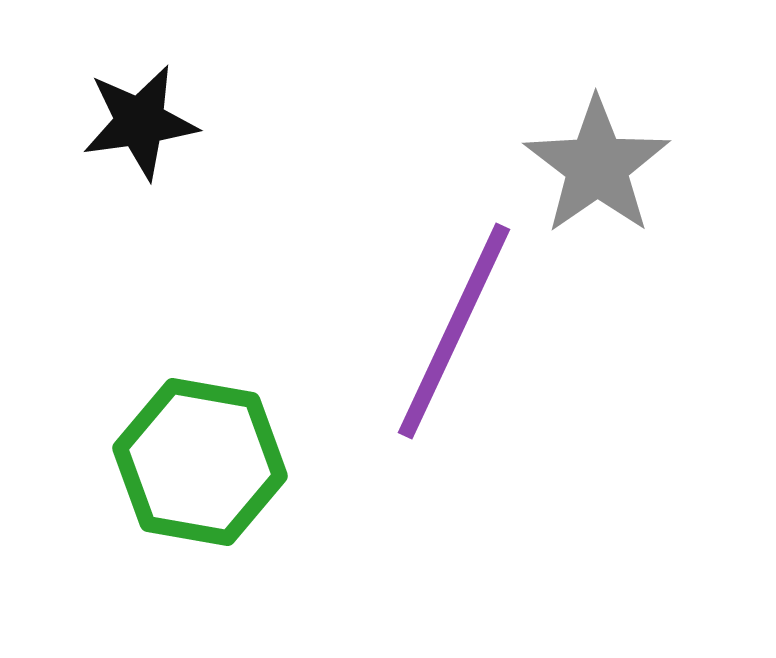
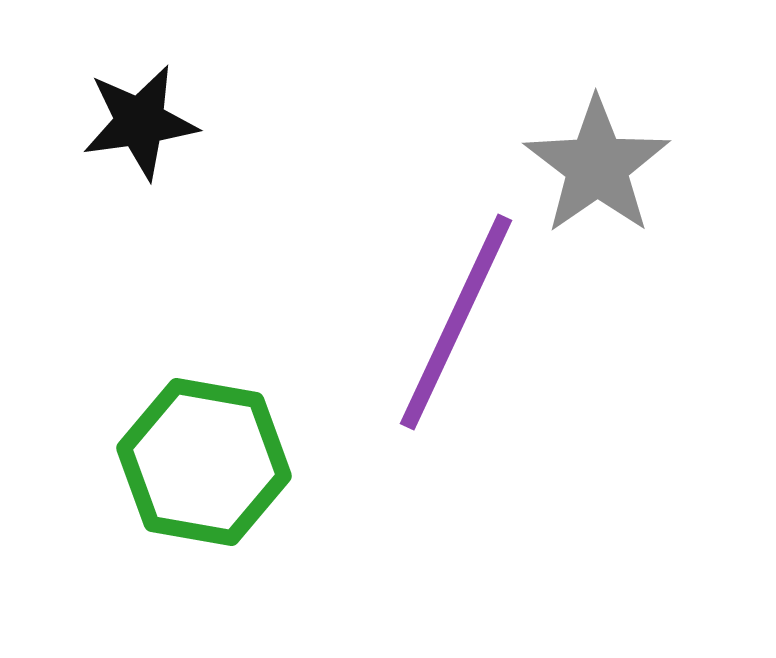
purple line: moved 2 px right, 9 px up
green hexagon: moved 4 px right
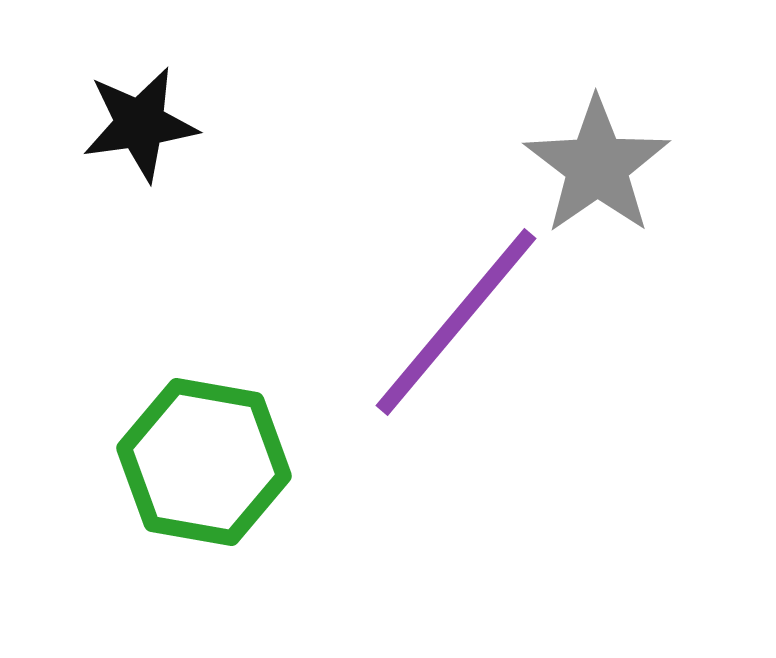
black star: moved 2 px down
purple line: rotated 15 degrees clockwise
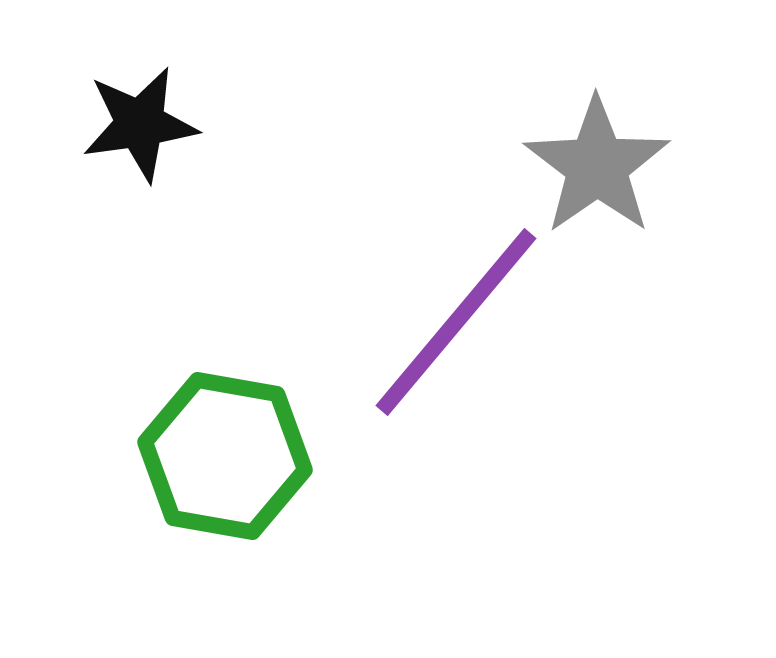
green hexagon: moved 21 px right, 6 px up
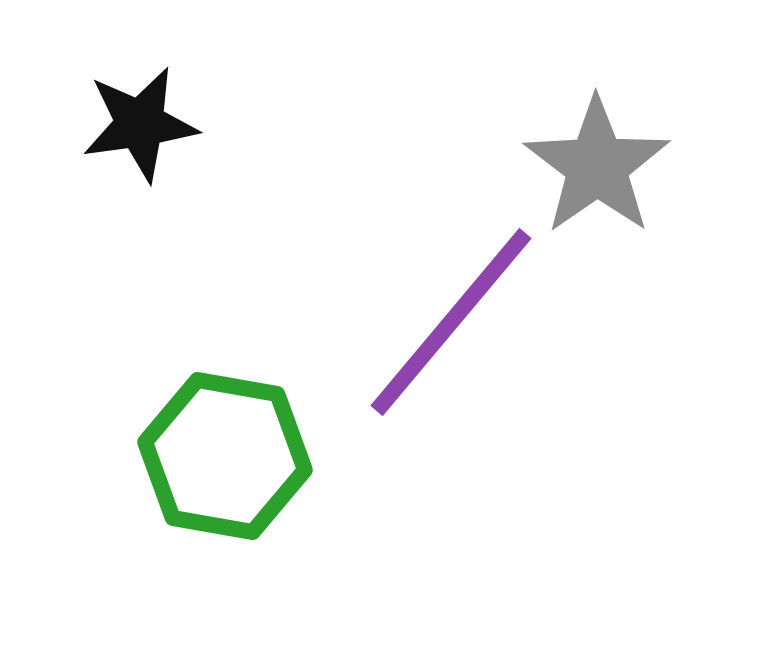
purple line: moved 5 px left
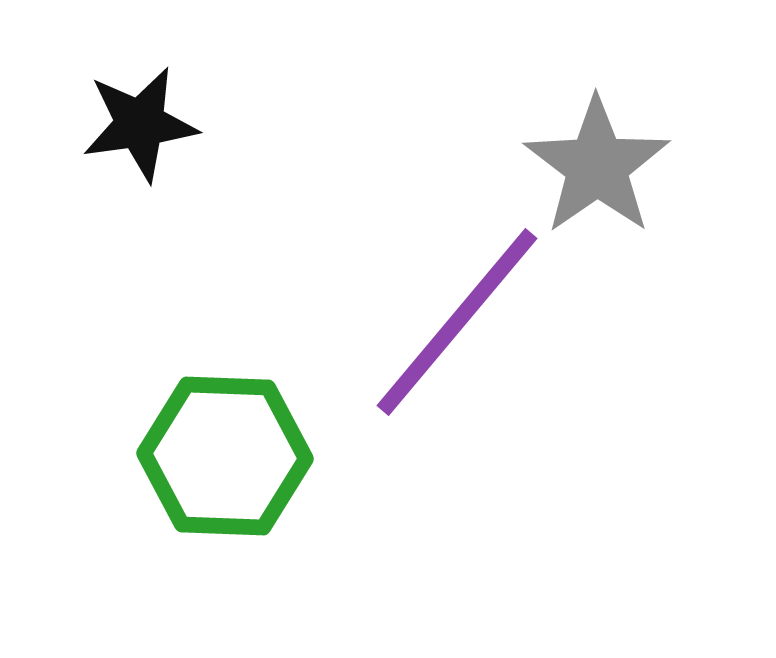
purple line: moved 6 px right
green hexagon: rotated 8 degrees counterclockwise
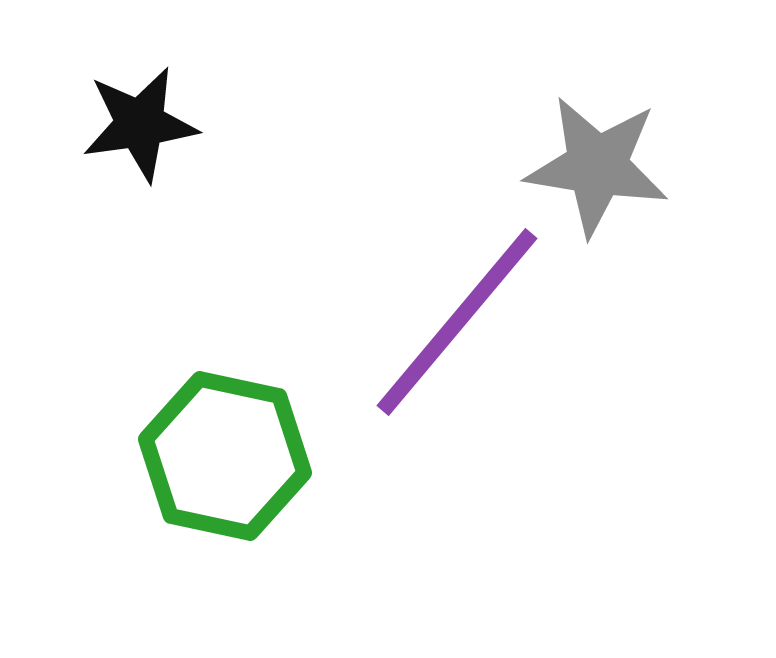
gray star: rotated 28 degrees counterclockwise
green hexagon: rotated 10 degrees clockwise
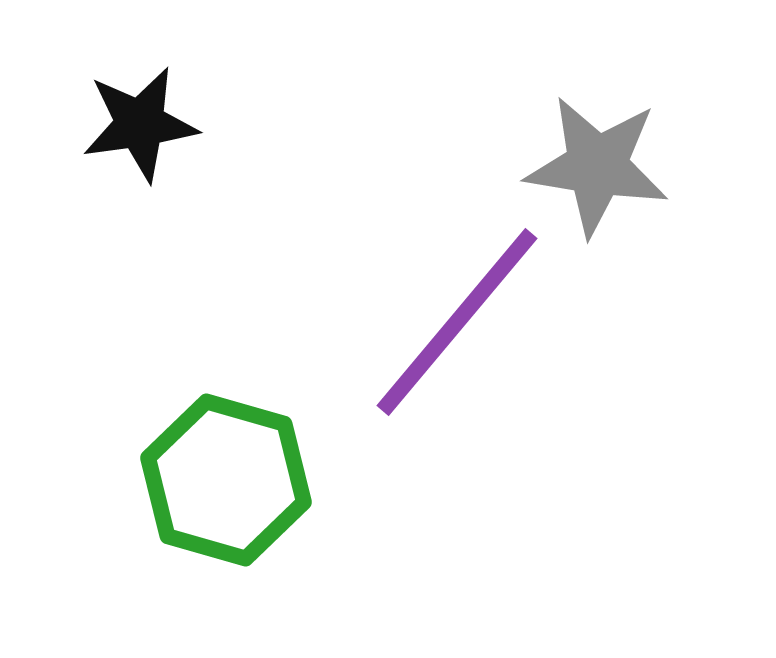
green hexagon: moved 1 px right, 24 px down; rotated 4 degrees clockwise
